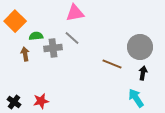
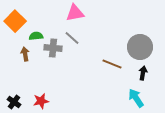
gray cross: rotated 12 degrees clockwise
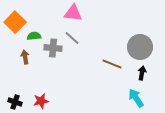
pink triangle: moved 2 px left; rotated 18 degrees clockwise
orange square: moved 1 px down
green semicircle: moved 2 px left
brown arrow: moved 3 px down
black arrow: moved 1 px left
black cross: moved 1 px right; rotated 16 degrees counterclockwise
